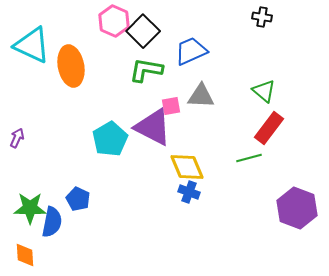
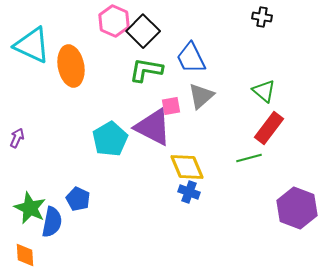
blue trapezoid: moved 7 px down; rotated 92 degrees counterclockwise
gray triangle: rotated 44 degrees counterclockwise
green star: rotated 24 degrees clockwise
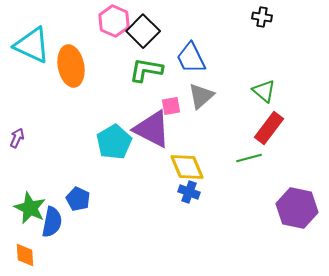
purple triangle: moved 1 px left, 2 px down
cyan pentagon: moved 4 px right, 3 px down
purple hexagon: rotated 9 degrees counterclockwise
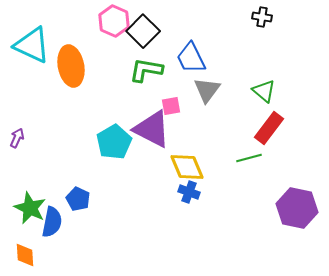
gray triangle: moved 6 px right, 6 px up; rotated 12 degrees counterclockwise
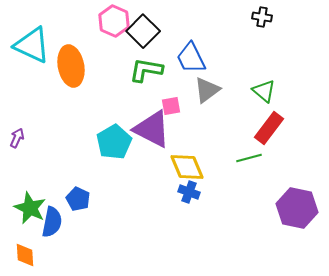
gray triangle: rotated 16 degrees clockwise
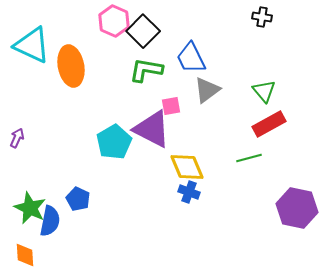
green triangle: rotated 10 degrees clockwise
red rectangle: moved 4 px up; rotated 24 degrees clockwise
blue semicircle: moved 2 px left, 1 px up
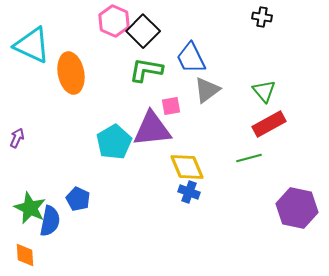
orange ellipse: moved 7 px down
purple triangle: rotated 33 degrees counterclockwise
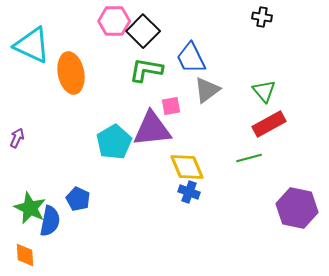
pink hexagon: rotated 24 degrees counterclockwise
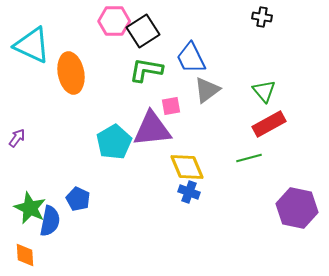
black square: rotated 12 degrees clockwise
purple arrow: rotated 12 degrees clockwise
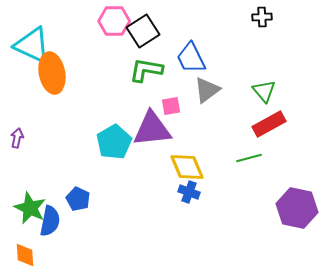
black cross: rotated 12 degrees counterclockwise
orange ellipse: moved 19 px left
purple arrow: rotated 24 degrees counterclockwise
